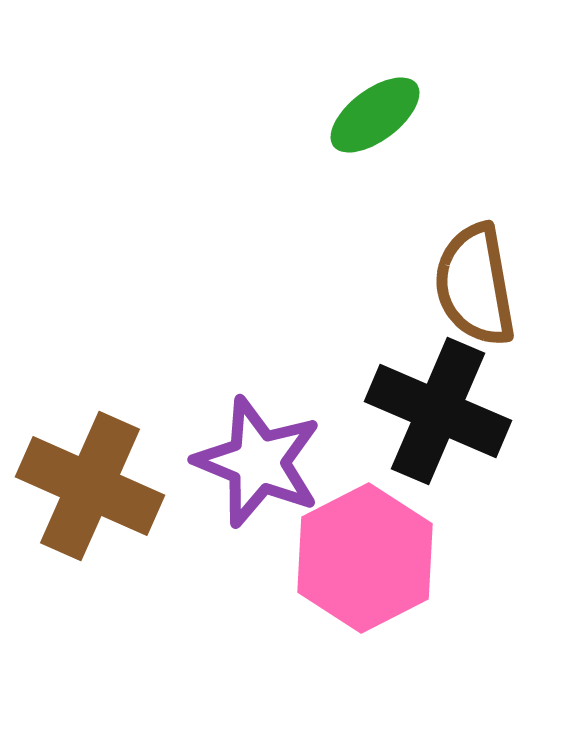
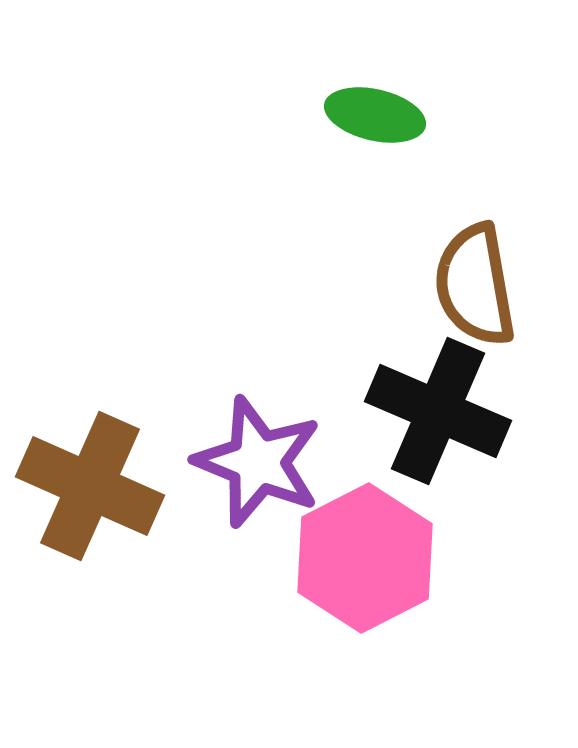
green ellipse: rotated 50 degrees clockwise
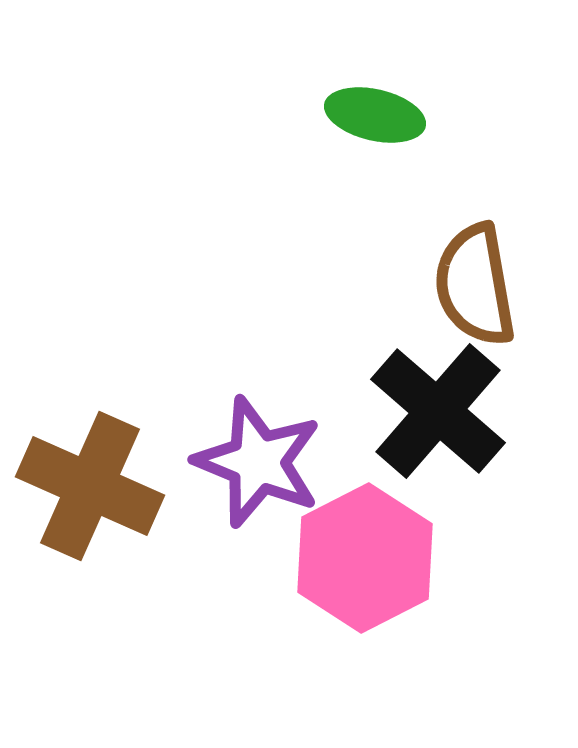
black cross: rotated 18 degrees clockwise
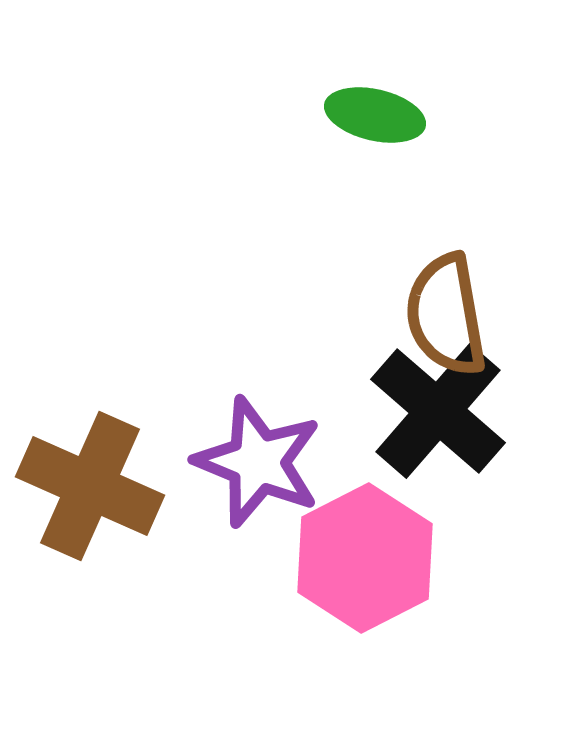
brown semicircle: moved 29 px left, 30 px down
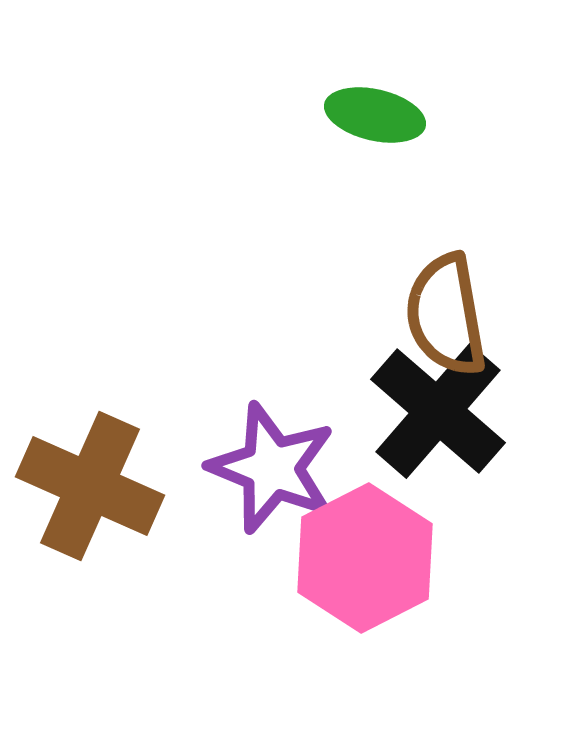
purple star: moved 14 px right, 6 px down
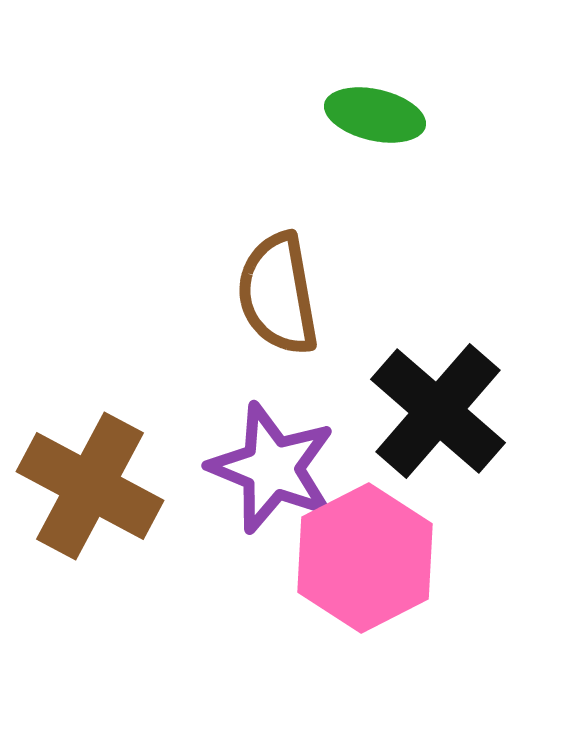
brown semicircle: moved 168 px left, 21 px up
brown cross: rotated 4 degrees clockwise
